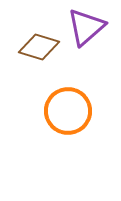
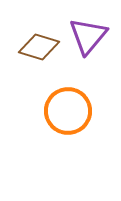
purple triangle: moved 2 px right, 9 px down; rotated 9 degrees counterclockwise
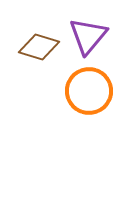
orange circle: moved 21 px right, 20 px up
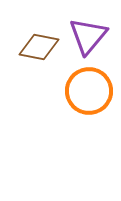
brown diamond: rotated 6 degrees counterclockwise
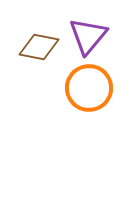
orange circle: moved 3 px up
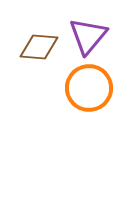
brown diamond: rotated 6 degrees counterclockwise
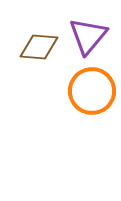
orange circle: moved 3 px right, 3 px down
